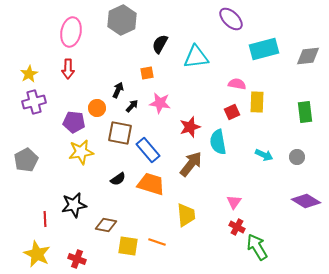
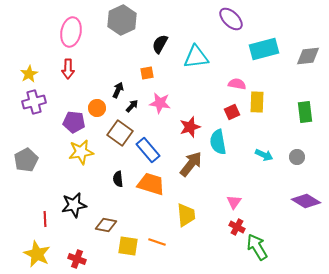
brown square at (120, 133): rotated 25 degrees clockwise
black semicircle at (118, 179): rotated 119 degrees clockwise
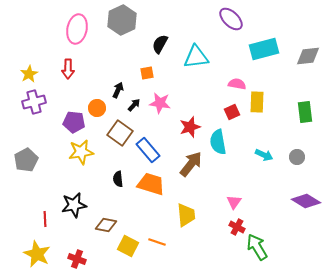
pink ellipse at (71, 32): moved 6 px right, 3 px up
black arrow at (132, 106): moved 2 px right, 1 px up
yellow square at (128, 246): rotated 20 degrees clockwise
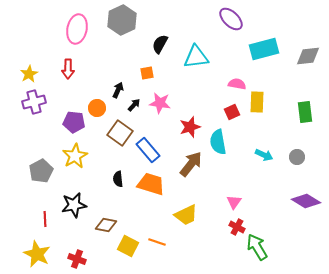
yellow star at (81, 152): moved 6 px left, 4 px down; rotated 20 degrees counterclockwise
gray pentagon at (26, 160): moved 15 px right, 11 px down
yellow trapezoid at (186, 215): rotated 70 degrees clockwise
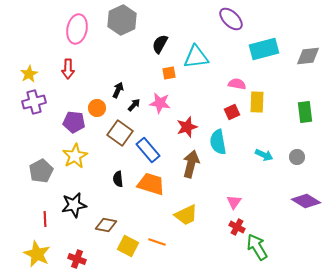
orange square at (147, 73): moved 22 px right
red star at (190, 127): moved 3 px left
brown arrow at (191, 164): rotated 24 degrees counterclockwise
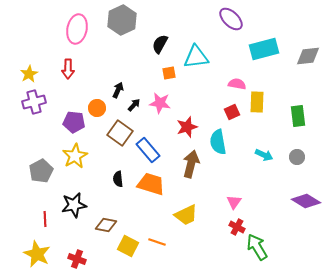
green rectangle at (305, 112): moved 7 px left, 4 px down
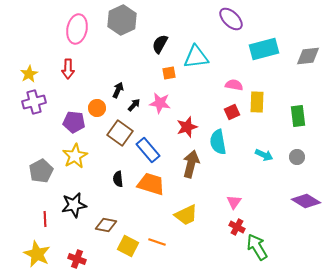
pink semicircle at (237, 84): moved 3 px left, 1 px down
